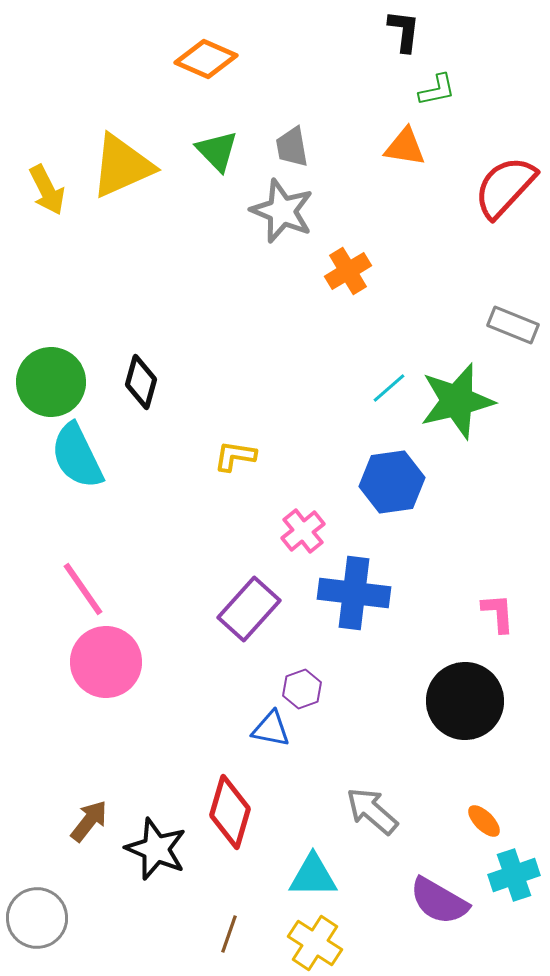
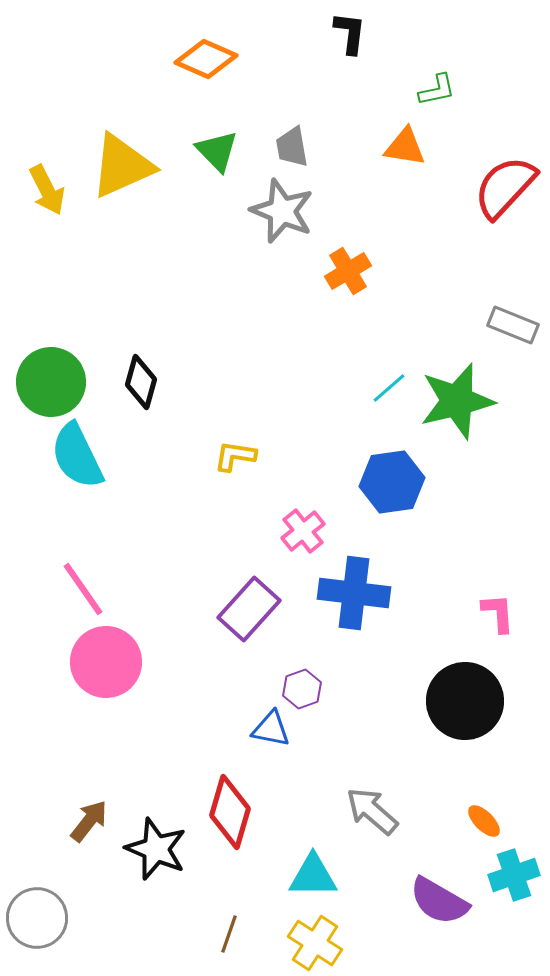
black L-shape: moved 54 px left, 2 px down
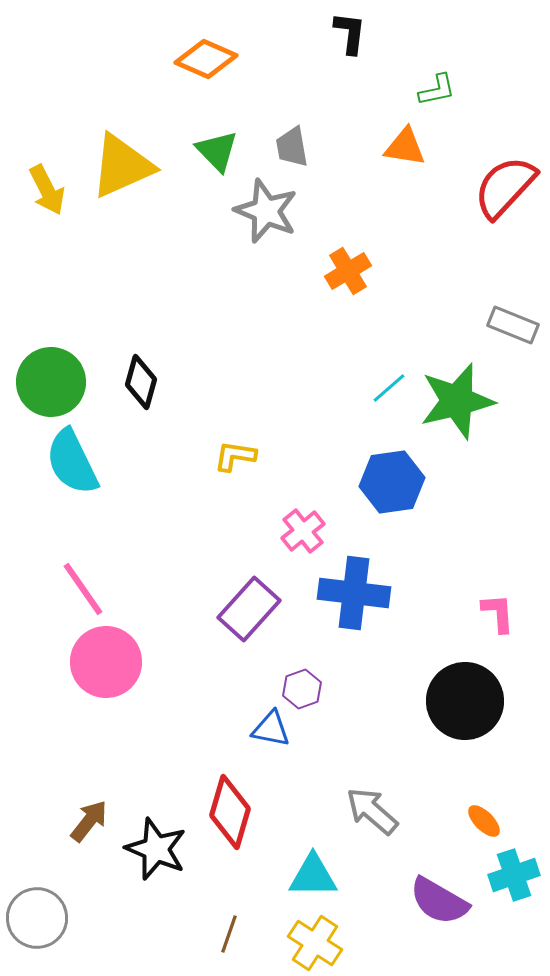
gray star: moved 16 px left
cyan semicircle: moved 5 px left, 6 px down
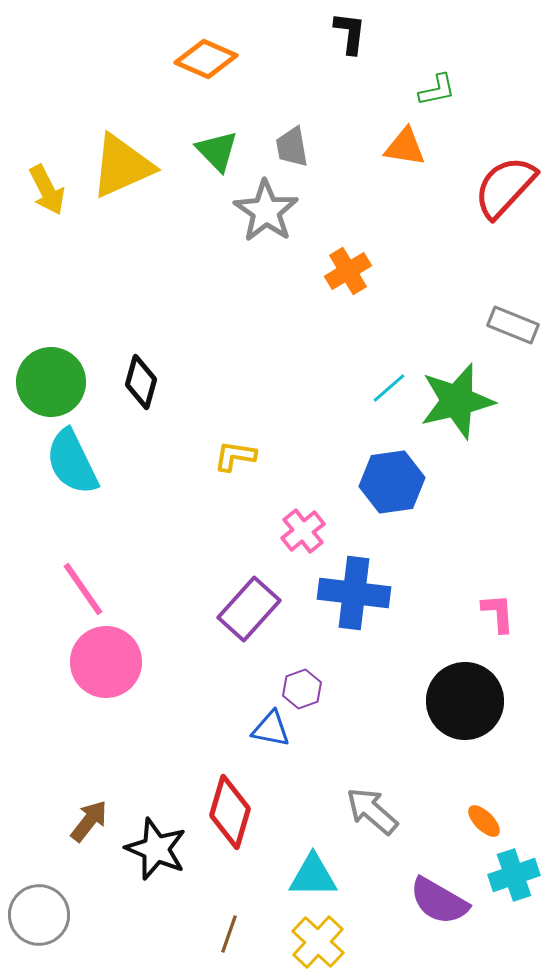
gray star: rotated 12 degrees clockwise
gray circle: moved 2 px right, 3 px up
yellow cross: moved 3 px right, 1 px up; rotated 10 degrees clockwise
